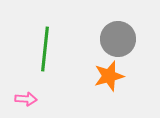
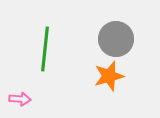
gray circle: moved 2 px left
pink arrow: moved 6 px left
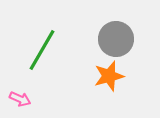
green line: moved 3 px left, 1 px down; rotated 24 degrees clockwise
pink arrow: rotated 20 degrees clockwise
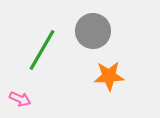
gray circle: moved 23 px left, 8 px up
orange star: rotated 12 degrees clockwise
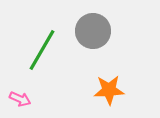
orange star: moved 14 px down
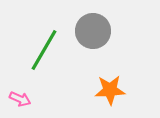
green line: moved 2 px right
orange star: moved 1 px right
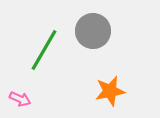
orange star: moved 1 px down; rotated 8 degrees counterclockwise
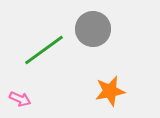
gray circle: moved 2 px up
green line: rotated 24 degrees clockwise
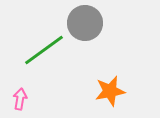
gray circle: moved 8 px left, 6 px up
pink arrow: rotated 105 degrees counterclockwise
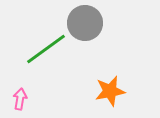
green line: moved 2 px right, 1 px up
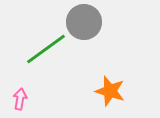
gray circle: moved 1 px left, 1 px up
orange star: rotated 28 degrees clockwise
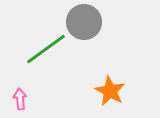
orange star: rotated 12 degrees clockwise
pink arrow: rotated 15 degrees counterclockwise
